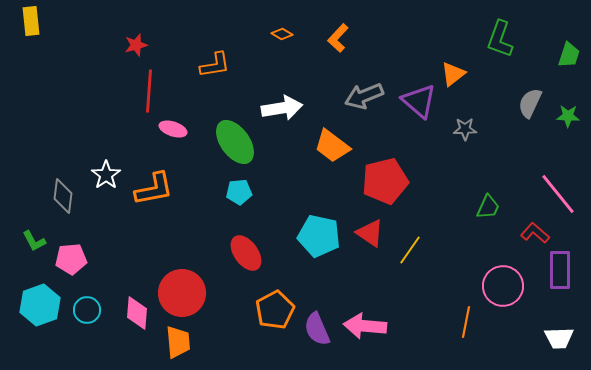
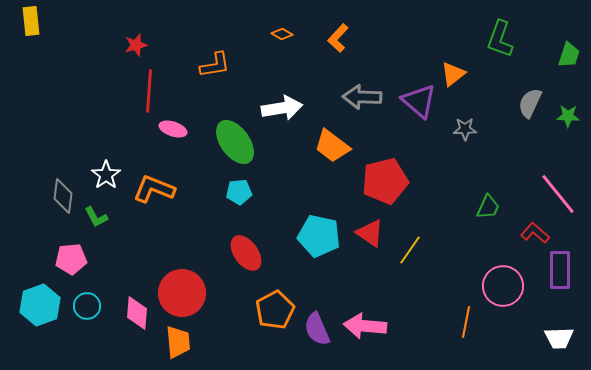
gray arrow at (364, 96): moved 2 px left, 1 px down; rotated 24 degrees clockwise
orange L-shape at (154, 189): rotated 147 degrees counterclockwise
green L-shape at (34, 241): moved 62 px right, 24 px up
cyan circle at (87, 310): moved 4 px up
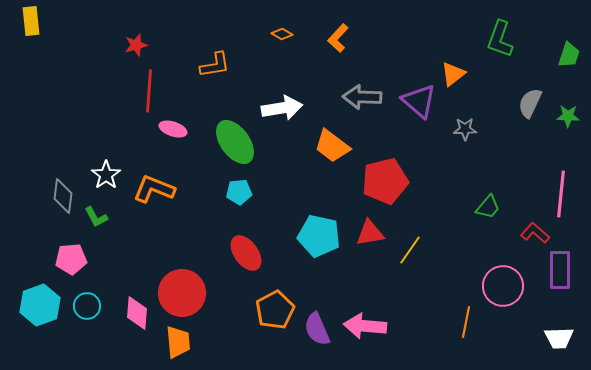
pink line at (558, 194): moved 3 px right; rotated 45 degrees clockwise
green trapezoid at (488, 207): rotated 16 degrees clockwise
red triangle at (370, 233): rotated 44 degrees counterclockwise
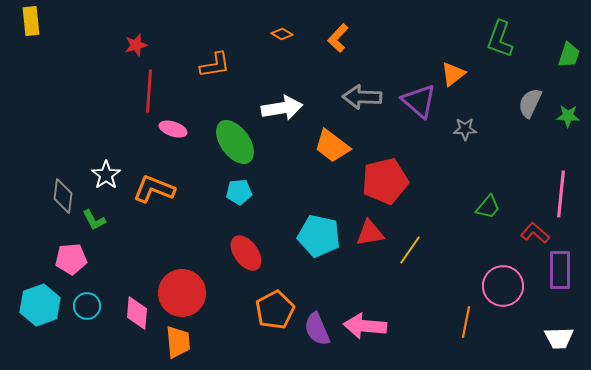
green L-shape at (96, 217): moved 2 px left, 3 px down
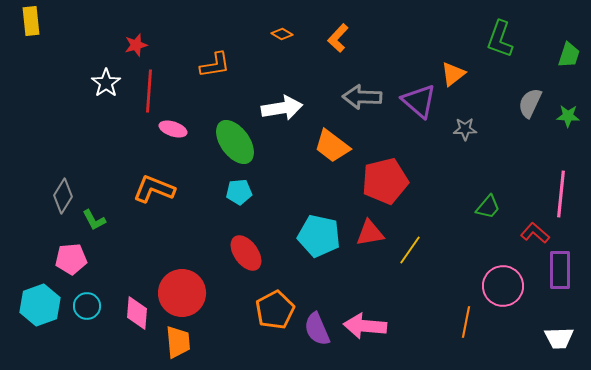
white star at (106, 175): moved 92 px up
gray diamond at (63, 196): rotated 24 degrees clockwise
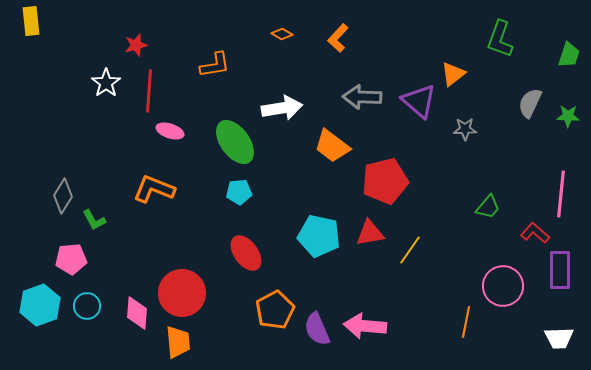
pink ellipse at (173, 129): moved 3 px left, 2 px down
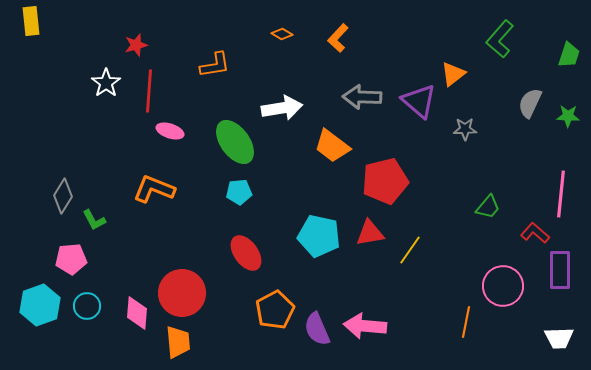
green L-shape at (500, 39): rotated 21 degrees clockwise
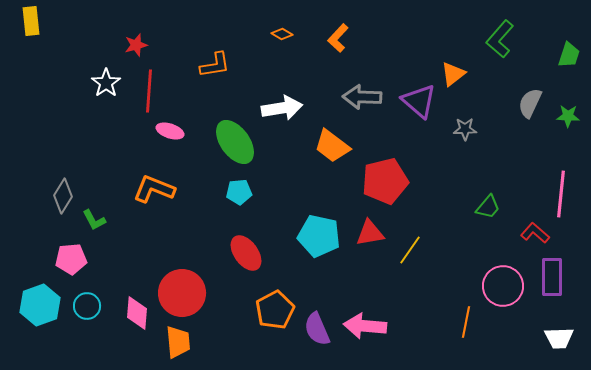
purple rectangle at (560, 270): moved 8 px left, 7 px down
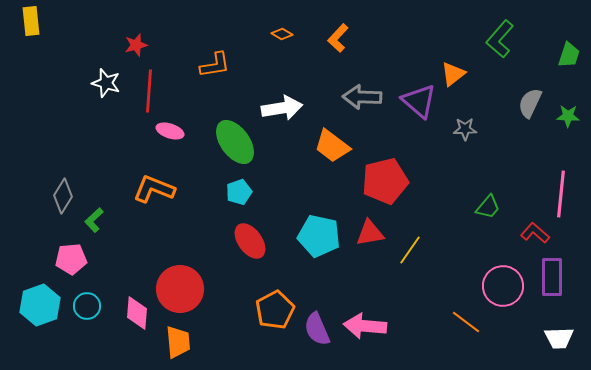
white star at (106, 83): rotated 20 degrees counterclockwise
cyan pentagon at (239, 192): rotated 15 degrees counterclockwise
green L-shape at (94, 220): rotated 75 degrees clockwise
red ellipse at (246, 253): moved 4 px right, 12 px up
red circle at (182, 293): moved 2 px left, 4 px up
orange line at (466, 322): rotated 64 degrees counterclockwise
